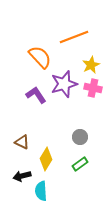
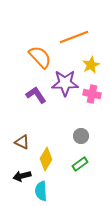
purple star: moved 1 px right, 1 px up; rotated 16 degrees clockwise
pink cross: moved 1 px left, 6 px down
gray circle: moved 1 px right, 1 px up
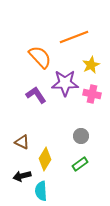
yellow diamond: moved 1 px left
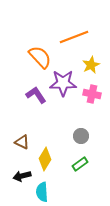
purple star: moved 2 px left
cyan semicircle: moved 1 px right, 1 px down
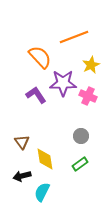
pink cross: moved 4 px left, 2 px down; rotated 12 degrees clockwise
brown triangle: rotated 28 degrees clockwise
yellow diamond: rotated 40 degrees counterclockwise
cyan semicircle: rotated 30 degrees clockwise
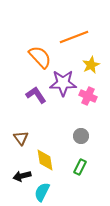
brown triangle: moved 1 px left, 4 px up
yellow diamond: moved 1 px down
green rectangle: moved 3 px down; rotated 28 degrees counterclockwise
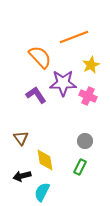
gray circle: moved 4 px right, 5 px down
